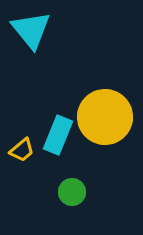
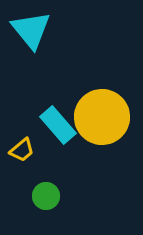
yellow circle: moved 3 px left
cyan rectangle: moved 10 px up; rotated 63 degrees counterclockwise
green circle: moved 26 px left, 4 px down
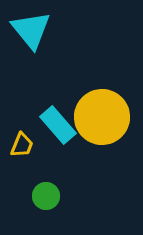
yellow trapezoid: moved 5 px up; rotated 28 degrees counterclockwise
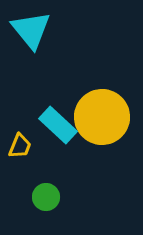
cyan rectangle: rotated 6 degrees counterclockwise
yellow trapezoid: moved 2 px left, 1 px down
green circle: moved 1 px down
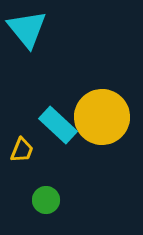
cyan triangle: moved 4 px left, 1 px up
yellow trapezoid: moved 2 px right, 4 px down
green circle: moved 3 px down
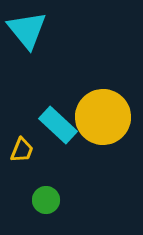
cyan triangle: moved 1 px down
yellow circle: moved 1 px right
